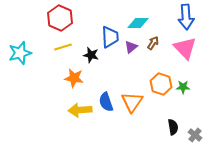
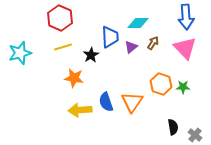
black star: rotated 28 degrees clockwise
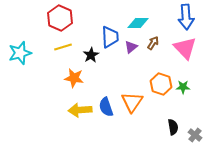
blue semicircle: moved 5 px down
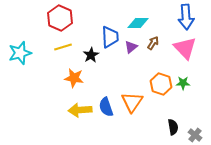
green star: moved 4 px up
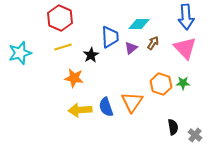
cyan diamond: moved 1 px right, 1 px down
purple triangle: moved 1 px down
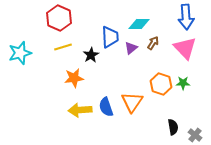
red hexagon: moved 1 px left
orange star: rotated 18 degrees counterclockwise
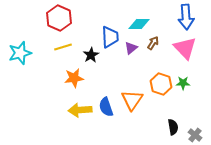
orange triangle: moved 2 px up
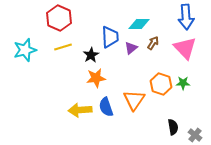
cyan star: moved 5 px right, 3 px up
orange star: moved 22 px right
orange triangle: moved 2 px right
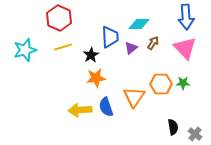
orange hexagon: rotated 20 degrees counterclockwise
orange triangle: moved 3 px up
gray cross: moved 1 px up
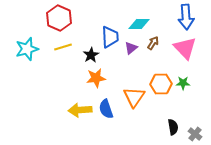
cyan star: moved 2 px right, 1 px up
blue semicircle: moved 2 px down
